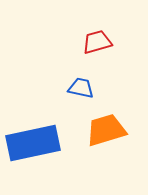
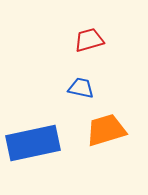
red trapezoid: moved 8 px left, 2 px up
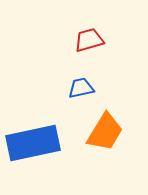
blue trapezoid: rotated 24 degrees counterclockwise
orange trapezoid: moved 1 px left, 2 px down; rotated 138 degrees clockwise
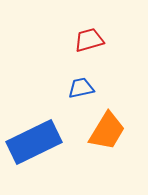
orange trapezoid: moved 2 px right, 1 px up
blue rectangle: moved 1 px right, 1 px up; rotated 14 degrees counterclockwise
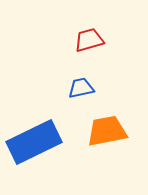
orange trapezoid: rotated 132 degrees counterclockwise
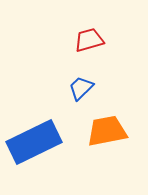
blue trapezoid: rotated 32 degrees counterclockwise
